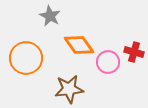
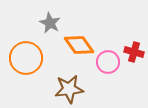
gray star: moved 7 px down
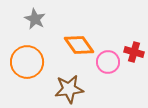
gray star: moved 15 px left, 4 px up
orange circle: moved 1 px right, 4 px down
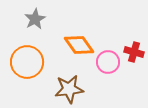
gray star: rotated 15 degrees clockwise
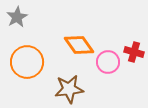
gray star: moved 18 px left, 2 px up
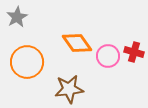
orange diamond: moved 2 px left, 2 px up
pink circle: moved 6 px up
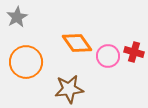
orange circle: moved 1 px left
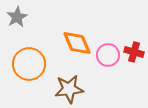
orange diamond: rotated 12 degrees clockwise
pink circle: moved 1 px up
orange circle: moved 3 px right, 2 px down
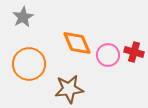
gray star: moved 6 px right
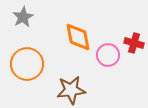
orange diamond: moved 1 px right, 6 px up; rotated 12 degrees clockwise
red cross: moved 9 px up
orange circle: moved 2 px left
brown star: moved 2 px right, 1 px down
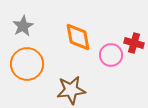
gray star: moved 9 px down
pink circle: moved 3 px right
